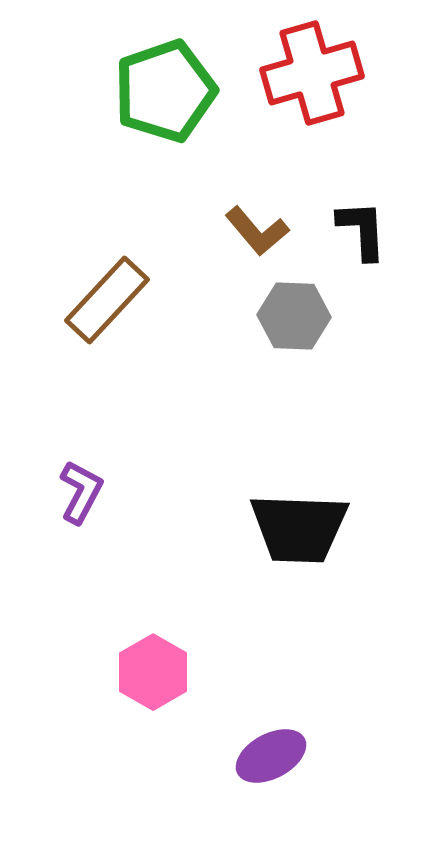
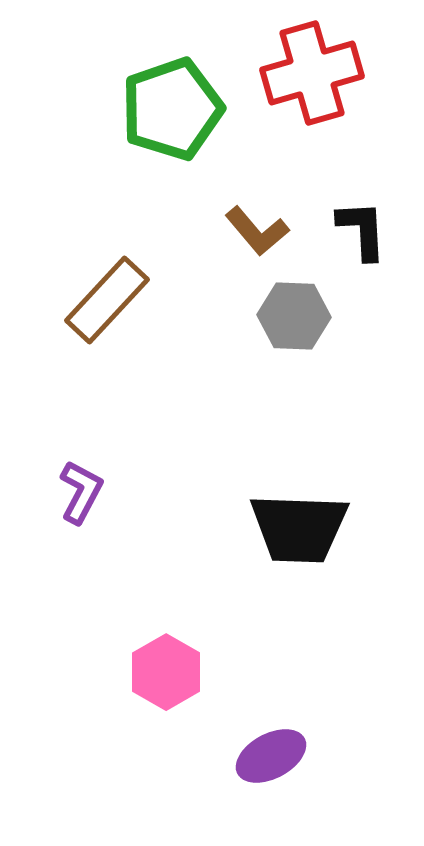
green pentagon: moved 7 px right, 18 px down
pink hexagon: moved 13 px right
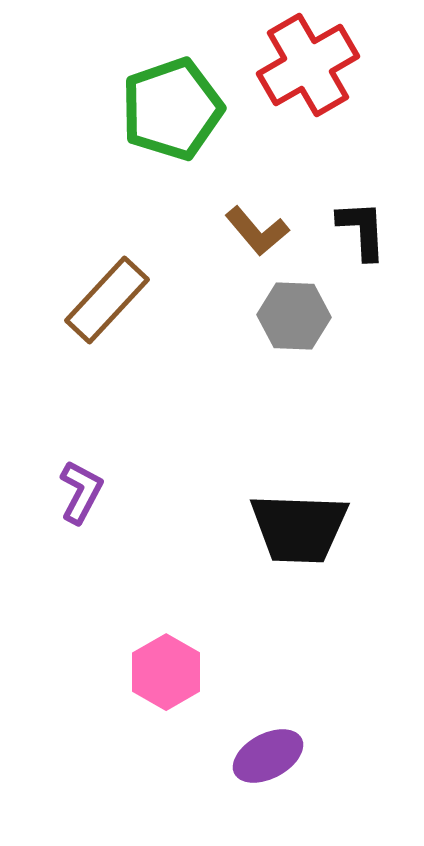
red cross: moved 4 px left, 8 px up; rotated 14 degrees counterclockwise
purple ellipse: moved 3 px left
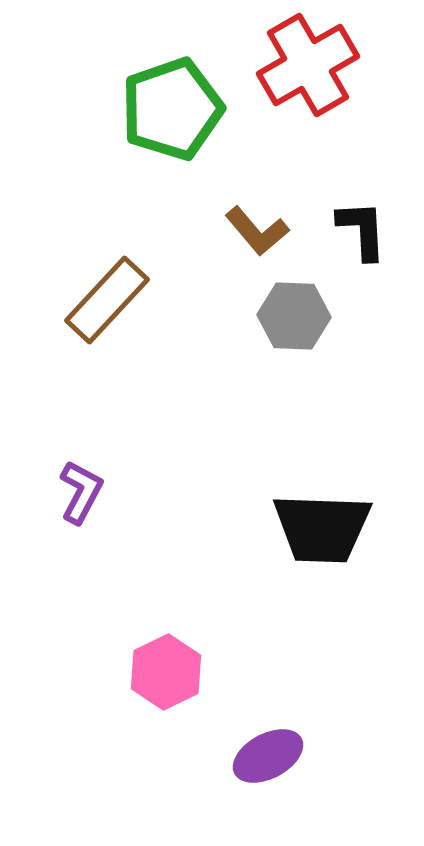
black trapezoid: moved 23 px right
pink hexagon: rotated 4 degrees clockwise
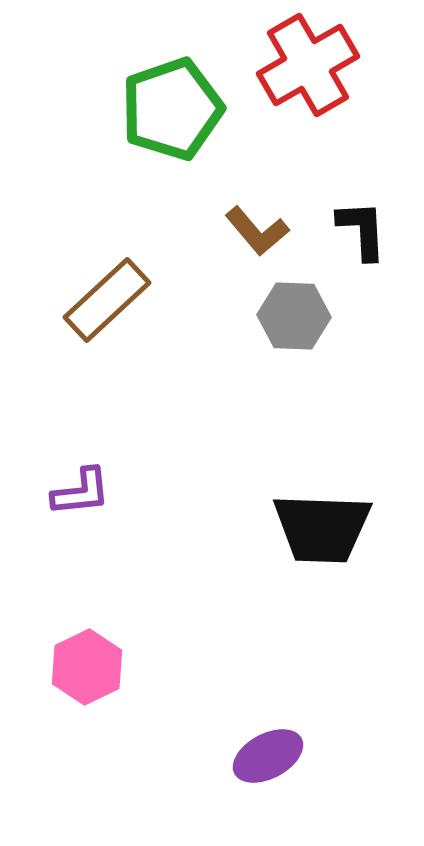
brown rectangle: rotated 4 degrees clockwise
purple L-shape: rotated 56 degrees clockwise
pink hexagon: moved 79 px left, 5 px up
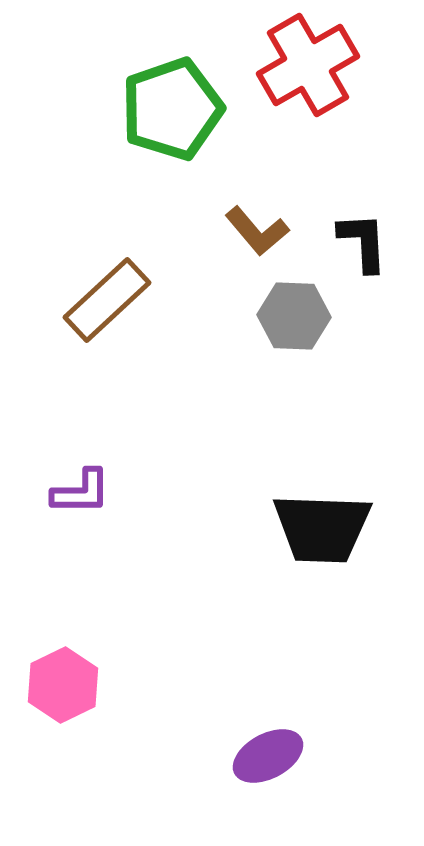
black L-shape: moved 1 px right, 12 px down
purple L-shape: rotated 6 degrees clockwise
pink hexagon: moved 24 px left, 18 px down
